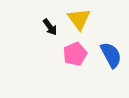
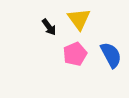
black arrow: moved 1 px left
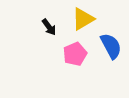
yellow triangle: moved 4 px right; rotated 35 degrees clockwise
blue semicircle: moved 9 px up
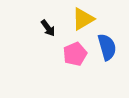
black arrow: moved 1 px left, 1 px down
blue semicircle: moved 4 px left, 1 px down; rotated 12 degrees clockwise
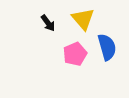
yellow triangle: rotated 40 degrees counterclockwise
black arrow: moved 5 px up
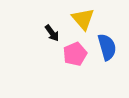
black arrow: moved 4 px right, 10 px down
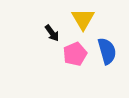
yellow triangle: rotated 10 degrees clockwise
blue semicircle: moved 4 px down
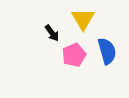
pink pentagon: moved 1 px left, 1 px down
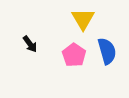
black arrow: moved 22 px left, 11 px down
pink pentagon: rotated 15 degrees counterclockwise
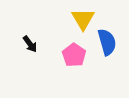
blue semicircle: moved 9 px up
